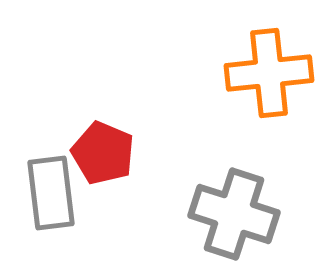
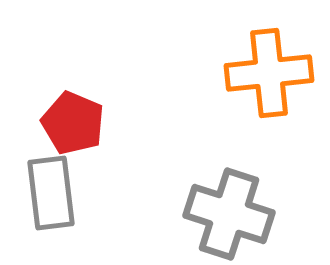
red pentagon: moved 30 px left, 30 px up
gray cross: moved 5 px left
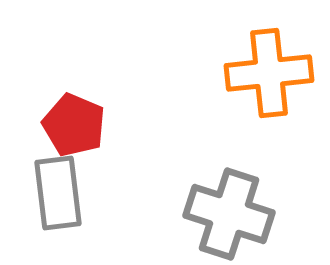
red pentagon: moved 1 px right, 2 px down
gray rectangle: moved 7 px right
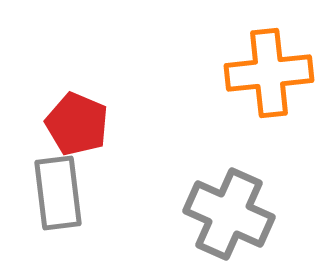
red pentagon: moved 3 px right, 1 px up
gray cross: rotated 6 degrees clockwise
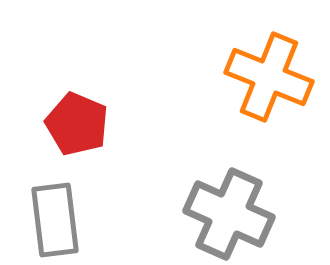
orange cross: moved 4 px down; rotated 28 degrees clockwise
gray rectangle: moved 3 px left, 27 px down
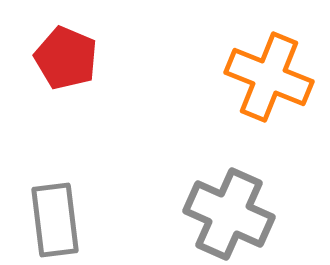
red pentagon: moved 11 px left, 66 px up
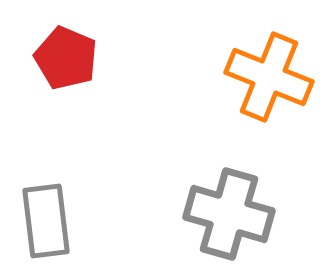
gray cross: rotated 8 degrees counterclockwise
gray rectangle: moved 9 px left, 1 px down
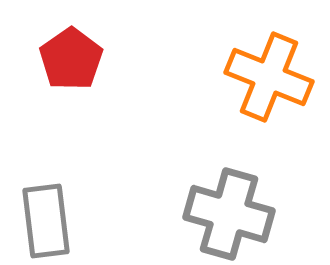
red pentagon: moved 5 px right, 1 px down; rotated 14 degrees clockwise
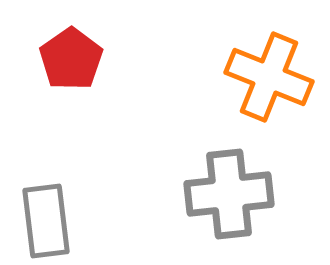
gray cross: moved 20 px up; rotated 22 degrees counterclockwise
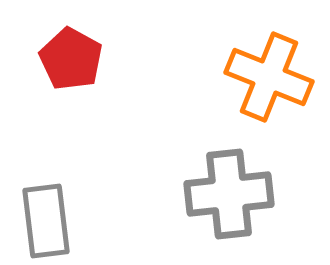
red pentagon: rotated 8 degrees counterclockwise
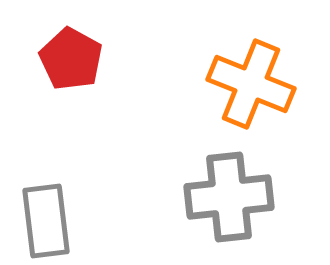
orange cross: moved 18 px left, 7 px down
gray cross: moved 3 px down
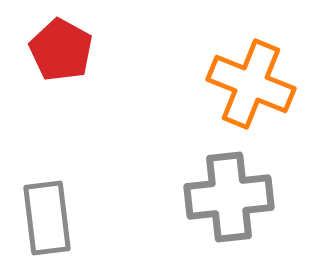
red pentagon: moved 10 px left, 9 px up
gray rectangle: moved 1 px right, 3 px up
